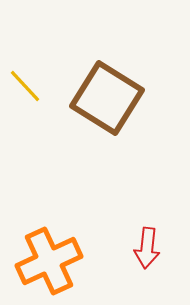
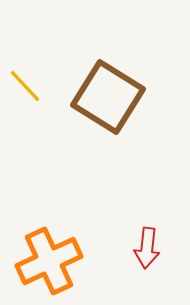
brown square: moved 1 px right, 1 px up
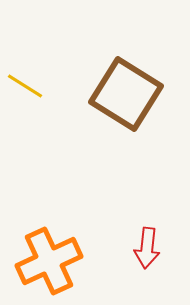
yellow line: rotated 15 degrees counterclockwise
brown square: moved 18 px right, 3 px up
